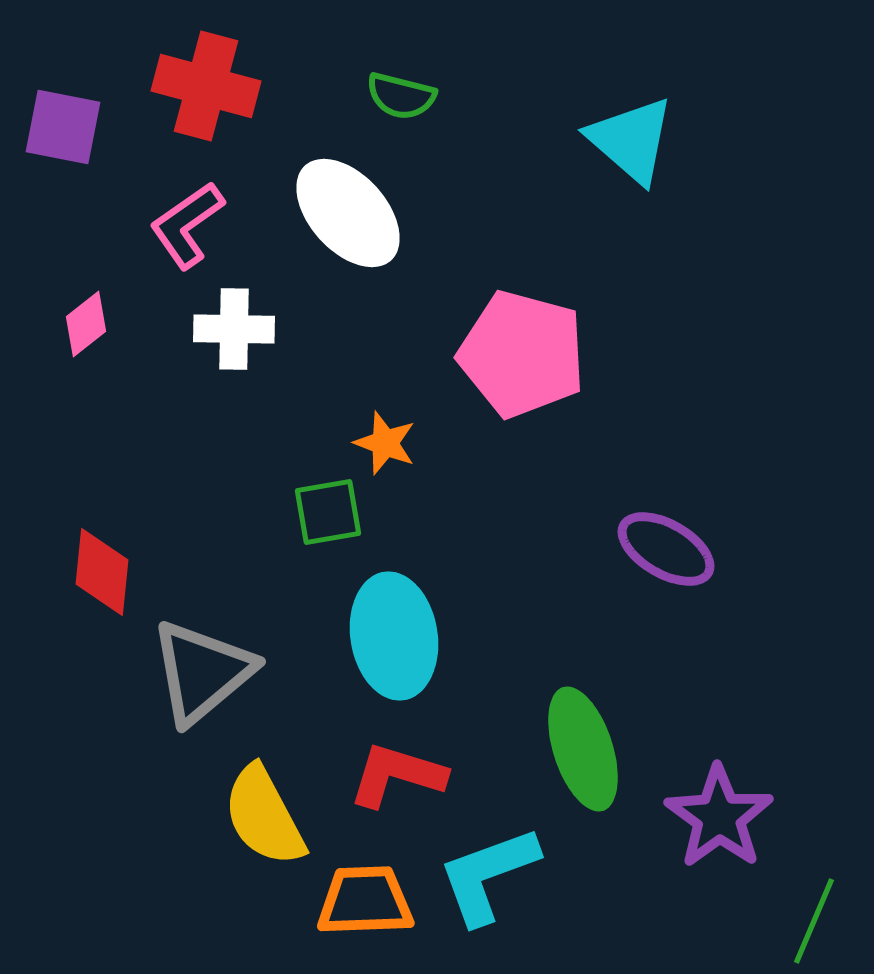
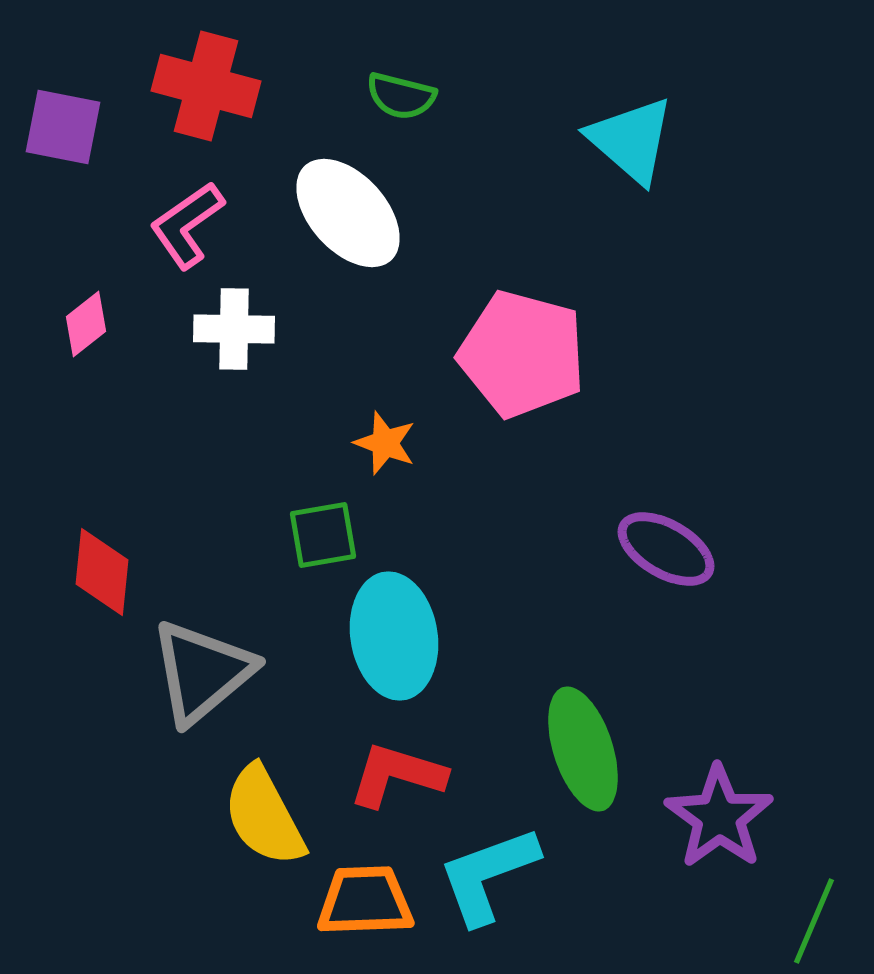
green square: moved 5 px left, 23 px down
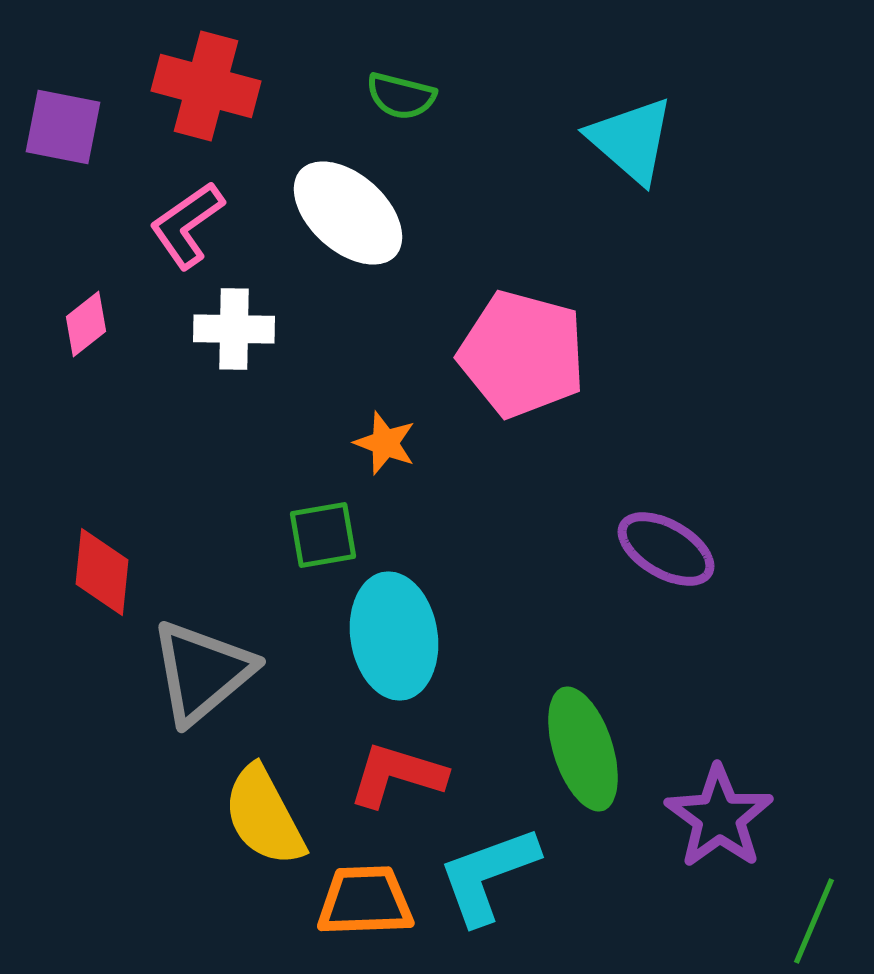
white ellipse: rotated 6 degrees counterclockwise
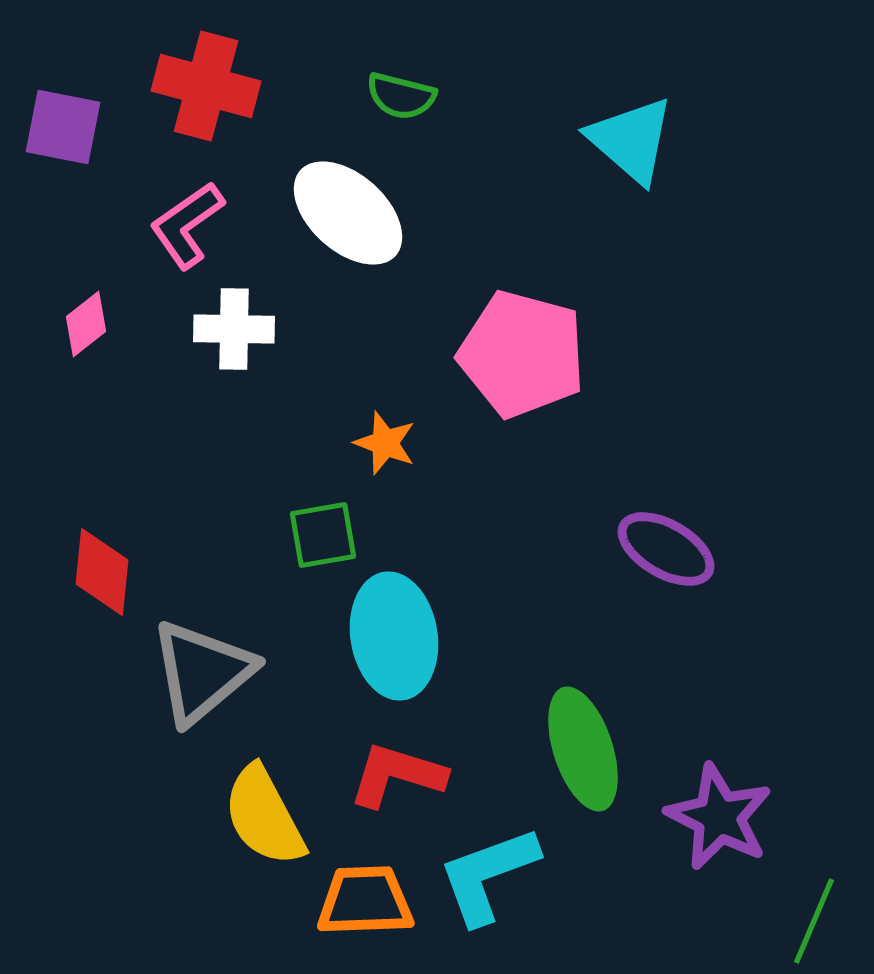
purple star: rotated 9 degrees counterclockwise
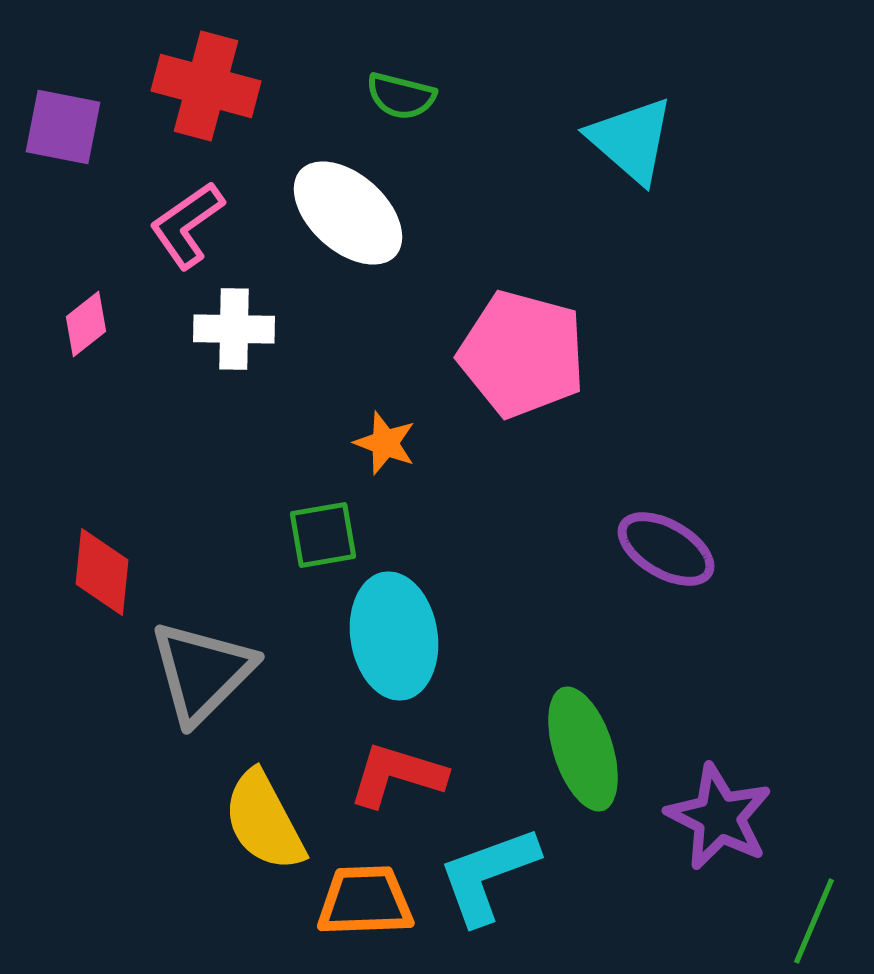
gray triangle: rotated 5 degrees counterclockwise
yellow semicircle: moved 5 px down
